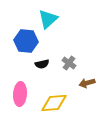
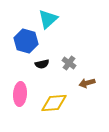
blue hexagon: rotated 10 degrees clockwise
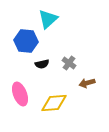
blue hexagon: rotated 10 degrees counterclockwise
pink ellipse: rotated 25 degrees counterclockwise
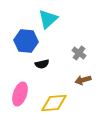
gray cross: moved 10 px right, 10 px up
brown arrow: moved 4 px left, 3 px up
pink ellipse: rotated 40 degrees clockwise
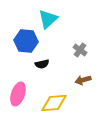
gray cross: moved 1 px right, 3 px up
pink ellipse: moved 2 px left
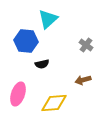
gray cross: moved 6 px right, 5 px up
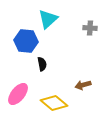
gray cross: moved 4 px right, 17 px up; rotated 32 degrees counterclockwise
black semicircle: rotated 88 degrees counterclockwise
brown arrow: moved 5 px down
pink ellipse: rotated 20 degrees clockwise
yellow diamond: rotated 44 degrees clockwise
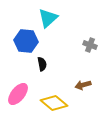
cyan triangle: moved 1 px up
gray cross: moved 17 px down; rotated 16 degrees clockwise
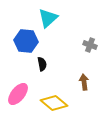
brown arrow: moved 1 px right, 3 px up; rotated 98 degrees clockwise
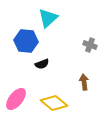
black semicircle: rotated 80 degrees clockwise
pink ellipse: moved 2 px left, 5 px down
